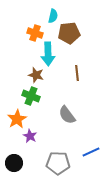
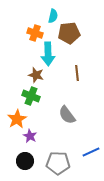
black circle: moved 11 px right, 2 px up
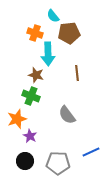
cyan semicircle: rotated 128 degrees clockwise
orange star: rotated 12 degrees clockwise
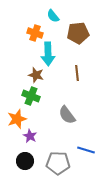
brown pentagon: moved 9 px right
blue line: moved 5 px left, 2 px up; rotated 42 degrees clockwise
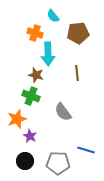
gray semicircle: moved 4 px left, 3 px up
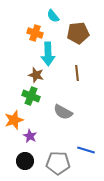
gray semicircle: rotated 24 degrees counterclockwise
orange star: moved 3 px left, 1 px down
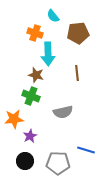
gray semicircle: rotated 42 degrees counterclockwise
orange star: moved 1 px up; rotated 12 degrees clockwise
purple star: rotated 16 degrees clockwise
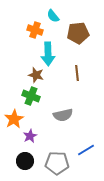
orange cross: moved 3 px up
gray semicircle: moved 3 px down
orange star: rotated 24 degrees counterclockwise
blue line: rotated 48 degrees counterclockwise
gray pentagon: moved 1 px left
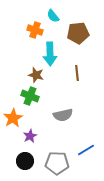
cyan arrow: moved 2 px right
green cross: moved 1 px left
orange star: moved 1 px left, 1 px up
